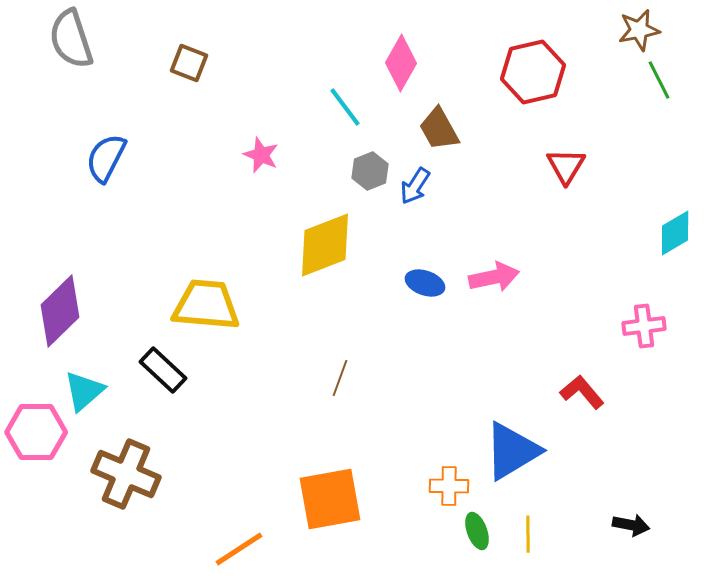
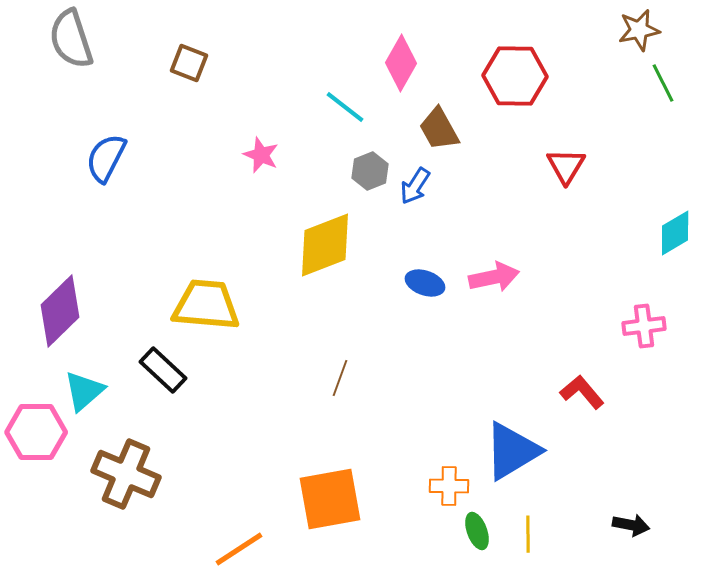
red hexagon: moved 18 px left, 4 px down; rotated 14 degrees clockwise
green line: moved 4 px right, 3 px down
cyan line: rotated 15 degrees counterclockwise
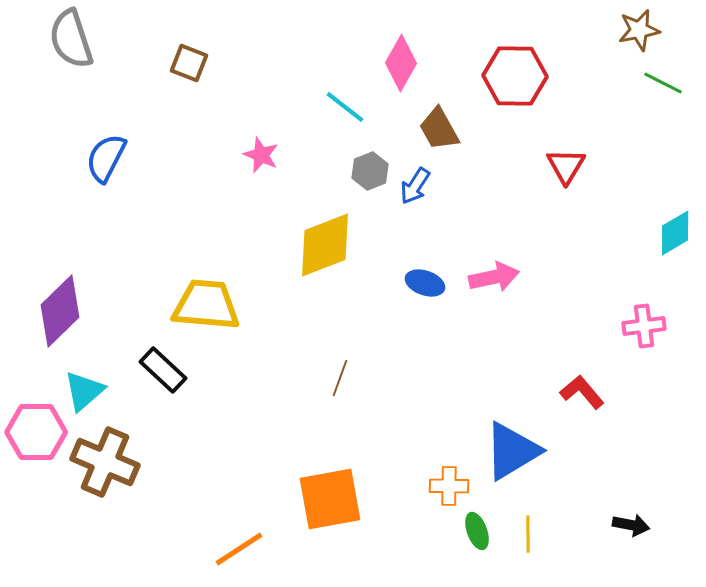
green line: rotated 36 degrees counterclockwise
brown cross: moved 21 px left, 12 px up
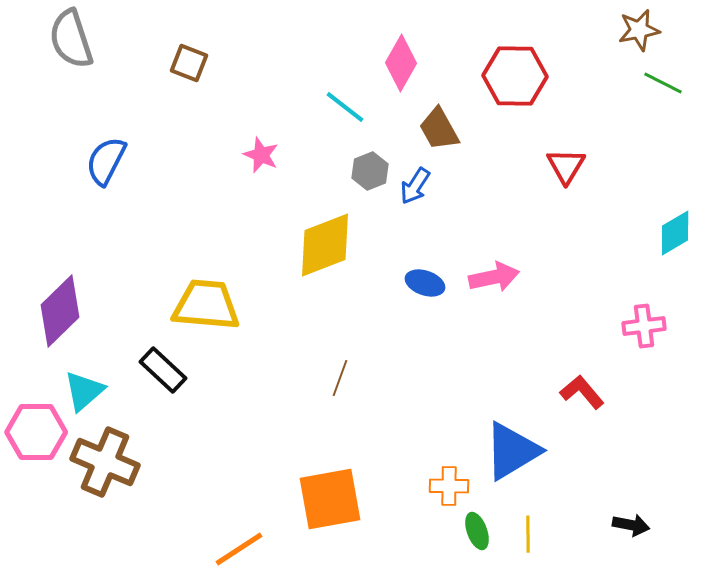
blue semicircle: moved 3 px down
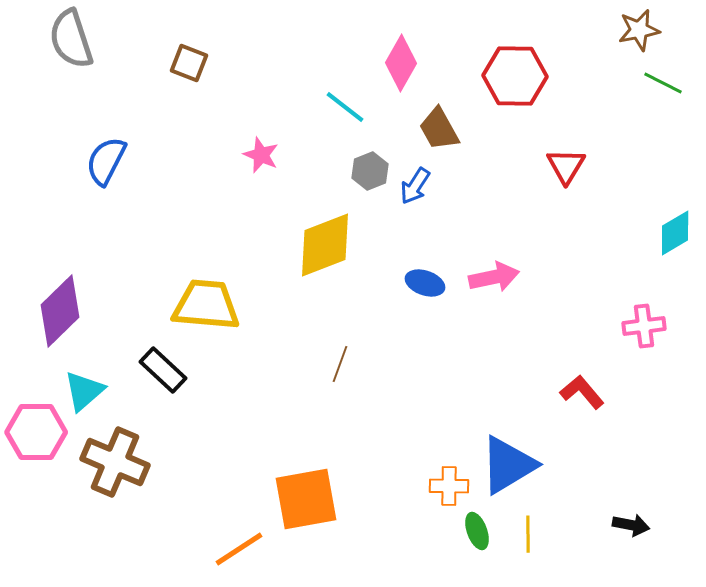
brown line: moved 14 px up
blue triangle: moved 4 px left, 14 px down
brown cross: moved 10 px right
orange square: moved 24 px left
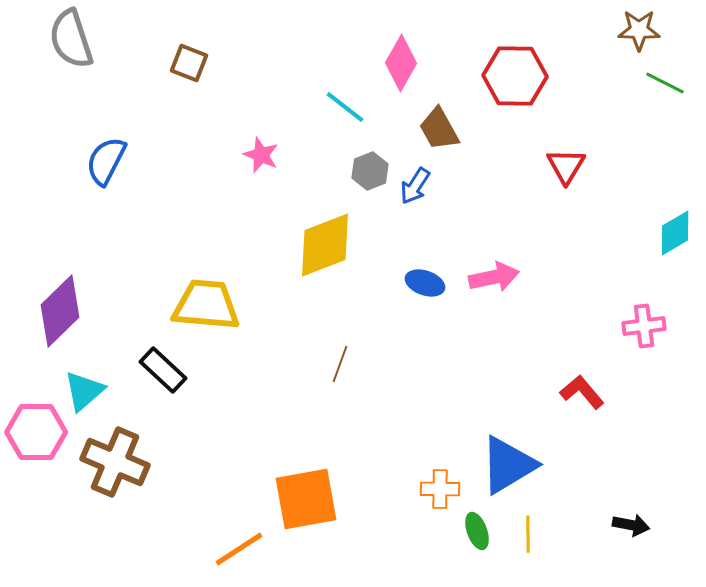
brown star: rotated 12 degrees clockwise
green line: moved 2 px right
orange cross: moved 9 px left, 3 px down
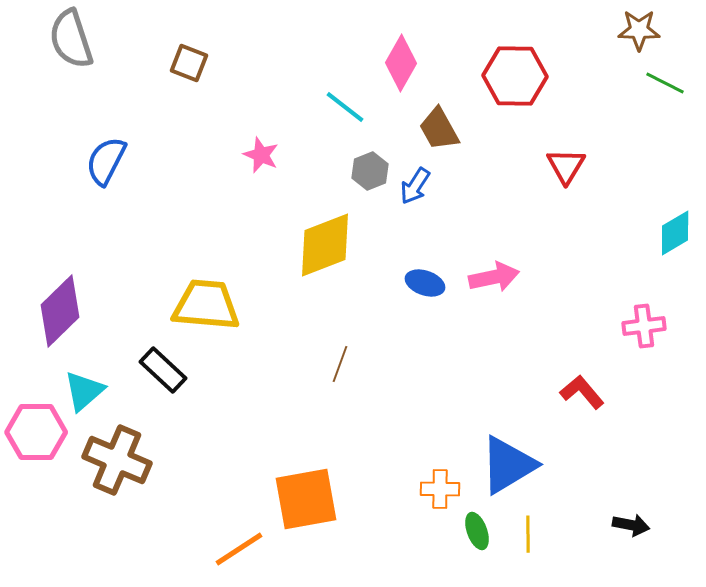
brown cross: moved 2 px right, 2 px up
